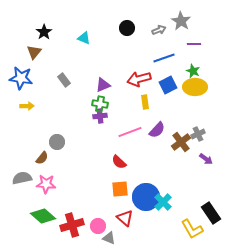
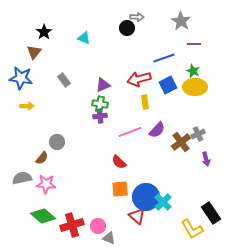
gray arrow: moved 22 px left, 13 px up; rotated 24 degrees clockwise
purple arrow: rotated 40 degrees clockwise
red triangle: moved 12 px right, 2 px up
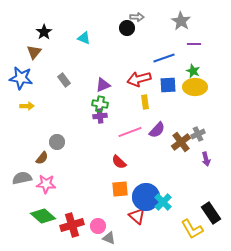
blue square: rotated 24 degrees clockwise
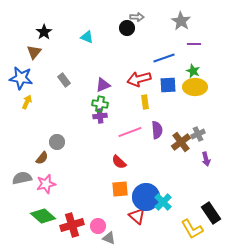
cyan triangle: moved 3 px right, 1 px up
yellow arrow: moved 4 px up; rotated 64 degrees counterclockwise
purple semicircle: rotated 48 degrees counterclockwise
pink star: rotated 18 degrees counterclockwise
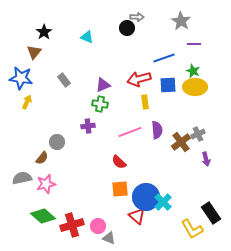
purple cross: moved 12 px left, 10 px down
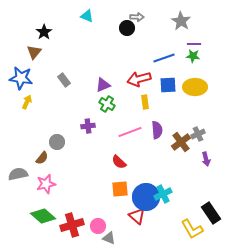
cyan triangle: moved 21 px up
green star: moved 15 px up; rotated 16 degrees counterclockwise
green cross: moved 7 px right; rotated 21 degrees clockwise
gray semicircle: moved 4 px left, 4 px up
cyan cross: moved 8 px up; rotated 18 degrees clockwise
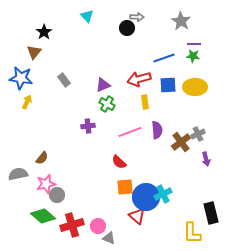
cyan triangle: rotated 24 degrees clockwise
gray circle: moved 53 px down
orange square: moved 5 px right, 2 px up
black rectangle: rotated 20 degrees clockwise
yellow L-shape: moved 4 px down; rotated 30 degrees clockwise
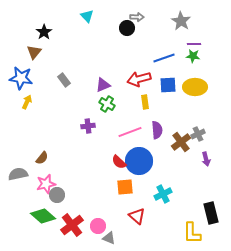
blue circle: moved 7 px left, 36 px up
red cross: rotated 20 degrees counterclockwise
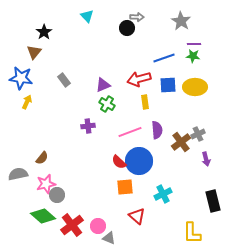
black rectangle: moved 2 px right, 12 px up
